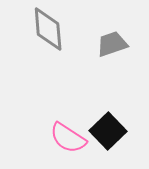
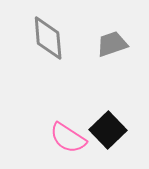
gray diamond: moved 9 px down
black square: moved 1 px up
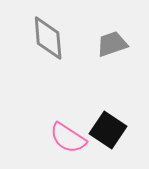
black square: rotated 12 degrees counterclockwise
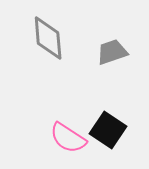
gray trapezoid: moved 8 px down
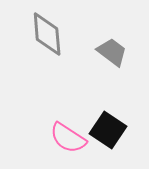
gray diamond: moved 1 px left, 4 px up
gray trapezoid: rotated 56 degrees clockwise
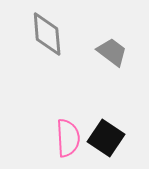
black square: moved 2 px left, 8 px down
pink semicircle: rotated 126 degrees counterclockwise
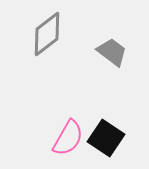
gray diamond: rotated 57 degrees clockwise
pink semicircle: rotated 33 degrees clockwise
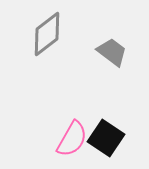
pink semicircle: moved 4 px right, 1 px down
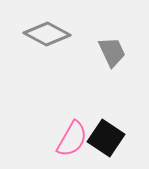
gray diamond: rotated 66 degrees clockwise
gray trapezoid: rotated 28 degrees clockwise
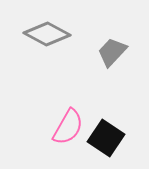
gray trapezoid: rotated 112 degrees counterclockwise
pink semicircle: moved 4 px left, 12 px up
